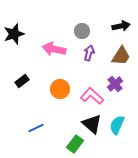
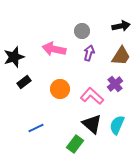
black star: moved 23 px down
black rectangle: moved 2 px right, 1 px down
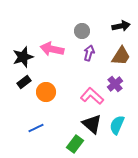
pink arrow: moved 2 px left
black star: moved 9 px right
orange circle: moved 14 px left, 3 px down
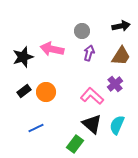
black rectangle: moved 9 px down
